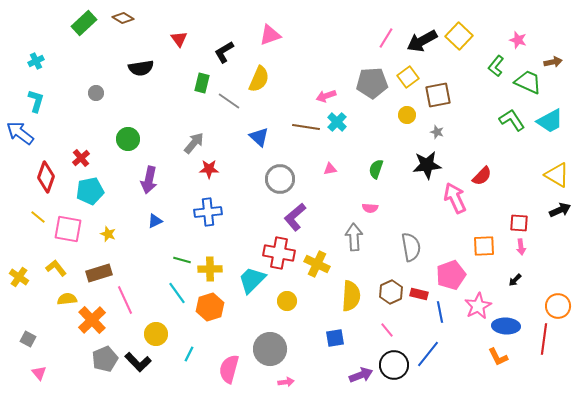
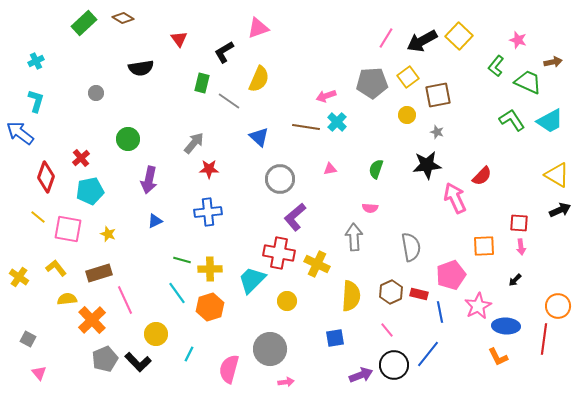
pink triangle at (270, 35): moved 12 px left, 7 px up
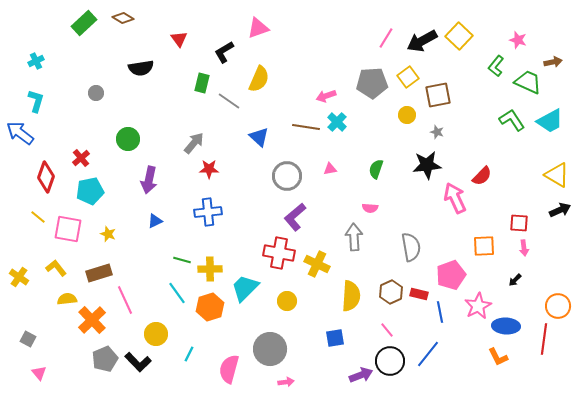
gray circle at (280, 179): moved 7 px right, 3 px up
pink arrow at (521, 247): moved 3 px right, 1 px down
cyan trapezoid at (252, 280): moved 7 px left, 8 px down
black circle at (394, 365): moved 4 px left, 4 px up
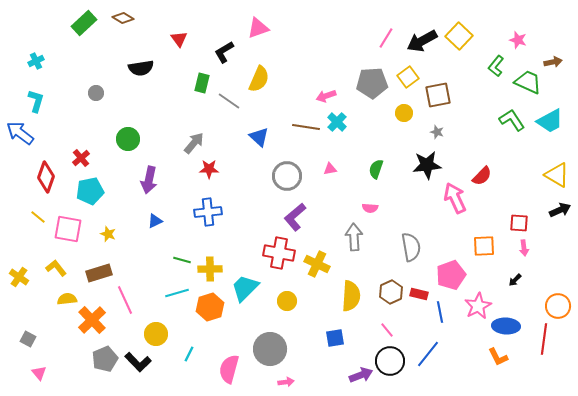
yellow circle at (407, 115): moved 3 px left, 2 px up
cyan line at (177, 293): rotated 70 degrees counterclockwise
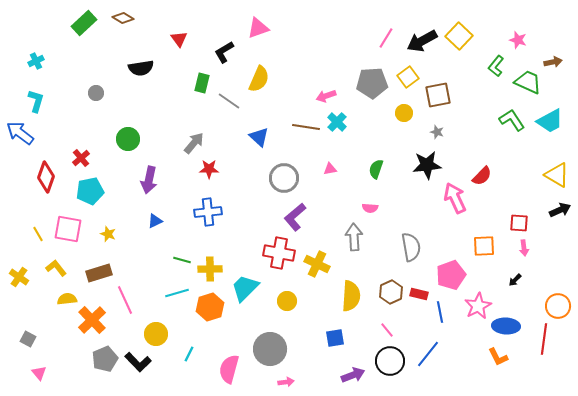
gray circle at (287, 176): moved 3 px left, 2 px down
yellow line at (38, 217): moved 17 px down; rotated 21 degrees clockwise
purple arrow at (361, 375): moved 8 px left
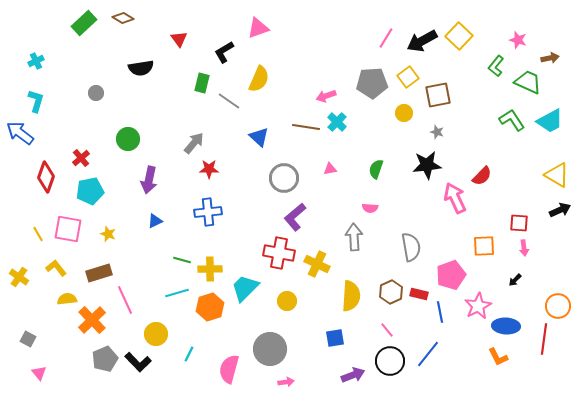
brown arrow at (553, 62): moved 3 px left, 4 px up
